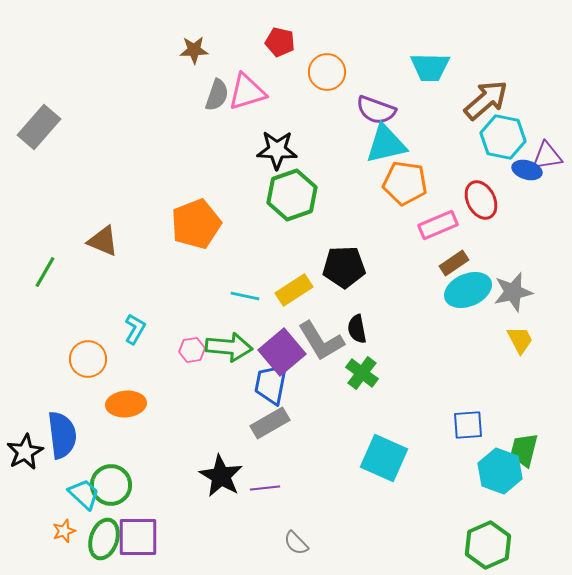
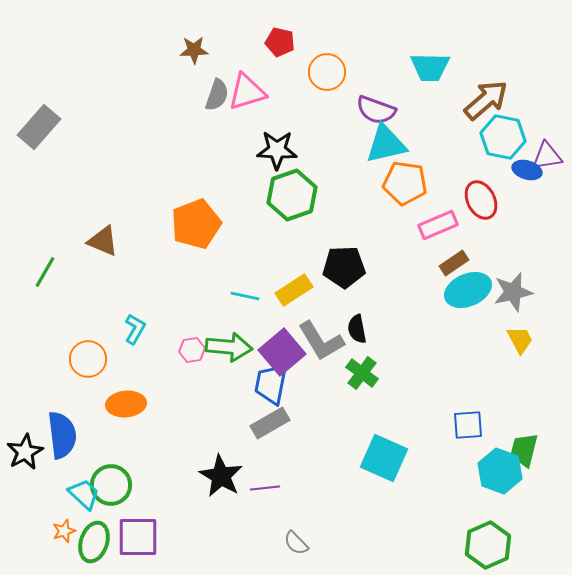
green ellipse at (104, 539): moved 10 px left, 3 px down
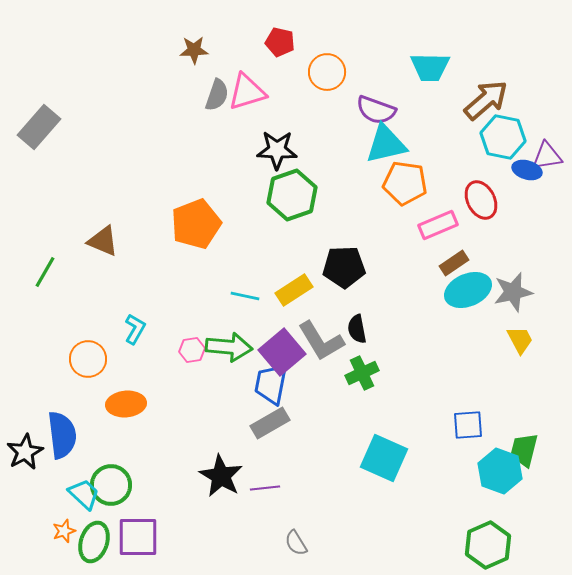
green cross at (362, 373): rotated 28 degrees clockwise
gray semicircle at (296, 543): rotated 12 degrees clockwise
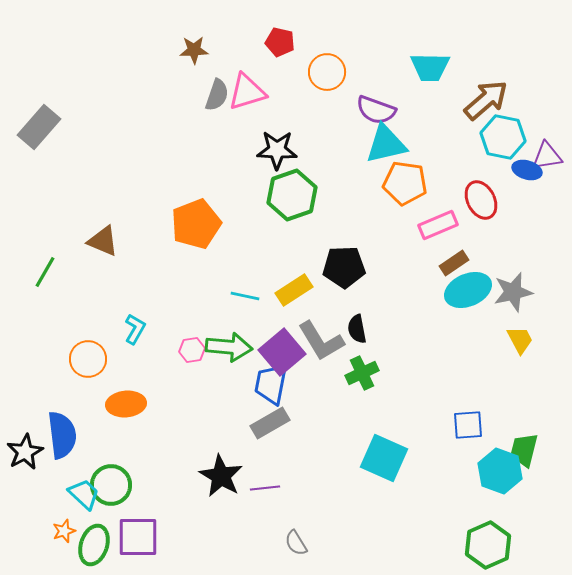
green ellipse at (94, 542): moved 3 px down
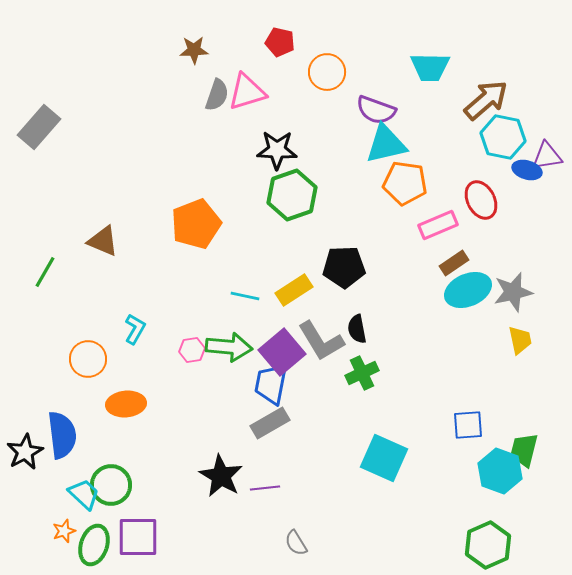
yellow trapezoid at (520, 340): rotated 16 degrees clockwise
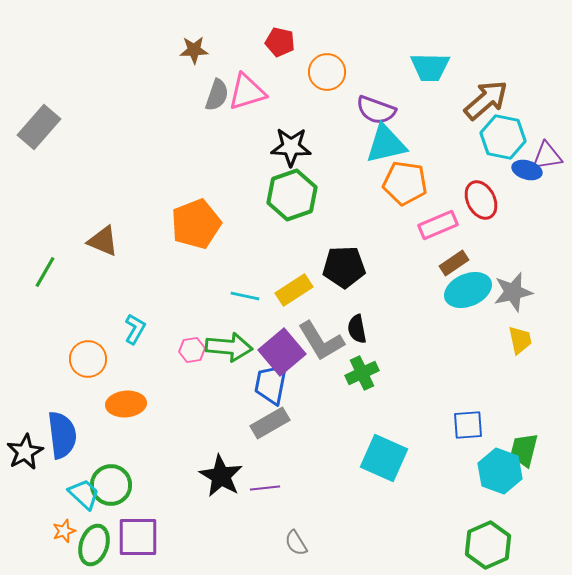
black star at (277, 150): moved 14 px right, 3 px up
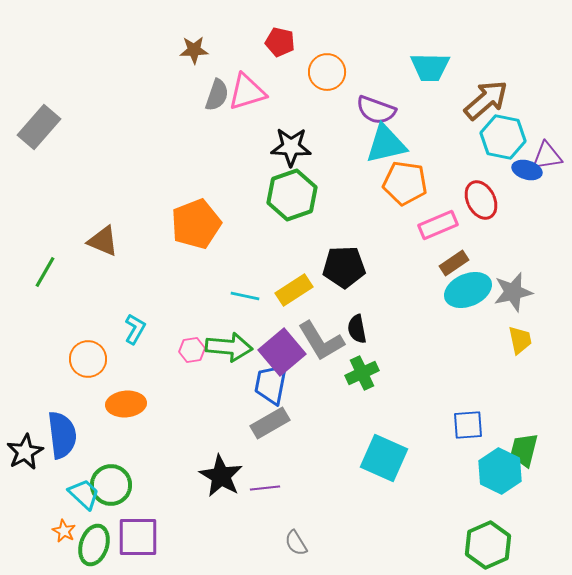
cyan hexagon at (500, 471): rotated 6 degrees clockwise
orange star at (64, 531): rotated 25 degrees counterclockwise
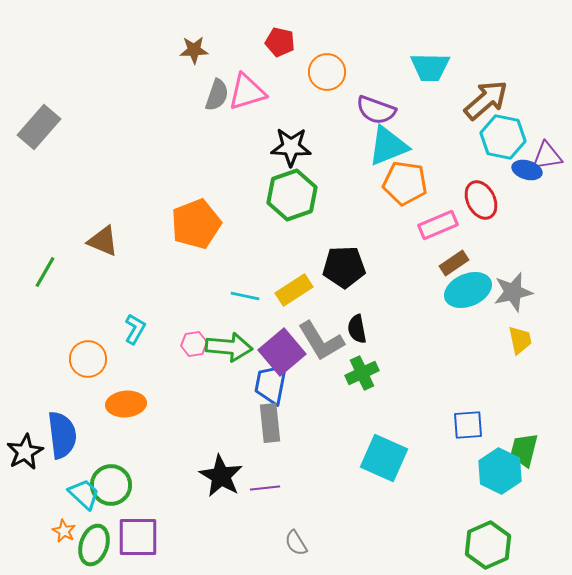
cyan triangle at (386, 144): moved 2 px right, 2 px down; rotated 9 degrees counterclockwise
pink hexagon at (192, 350): moved 2 px right, 6 px up
gray rectangle at (270, 423): rotated 66 degrees counterclockwise
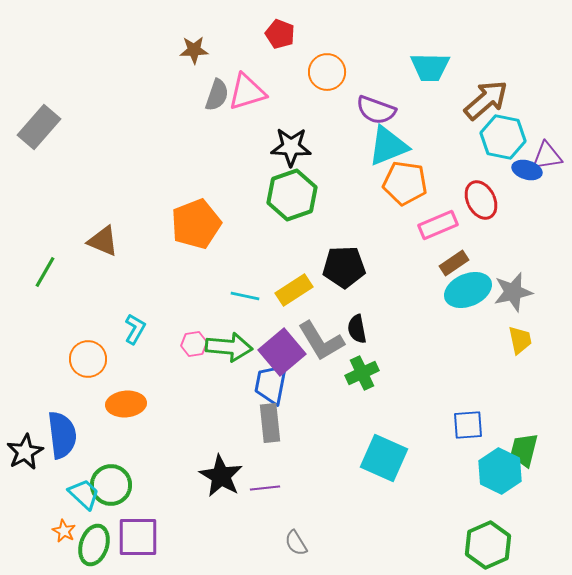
red pentagon at (280, 42): moved 8 px up; rotated 8 degrees clockwise
